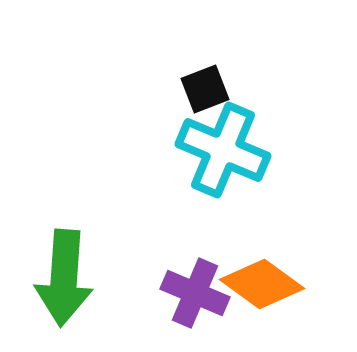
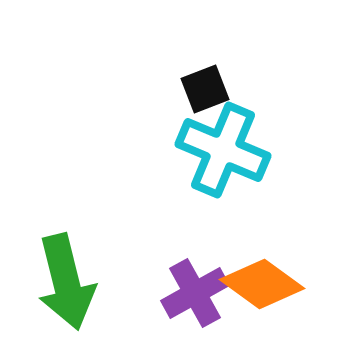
green arrow: moved 2 px right, 4 px down; rotated 18 degrees counterclockwise
purple cross: rotated 38 degrees clockwise
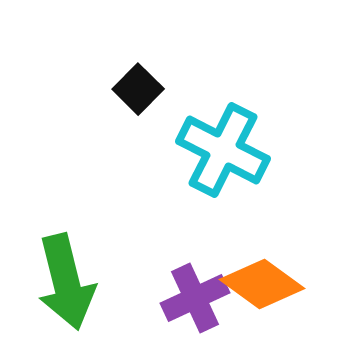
black square: moved 67 px left; rotated 24 degrees counterclockwise
cyan cross: rotated 4 degrees clockwise
purple cross: moved 5 px down; rotated 4 degrees clockwise
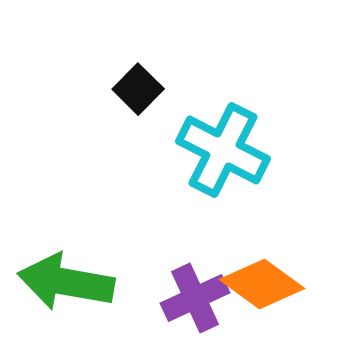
green arrow: rotated 114 degrees clockwise
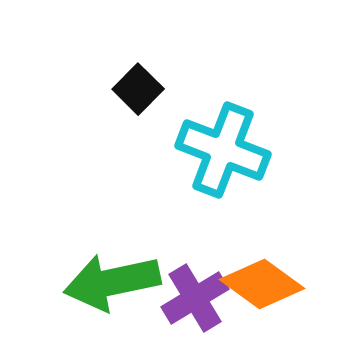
cyan cross: rotated 6 degrees counterclockwise
green arrow: moved 46 px right; rotated 22 degrees counterclockwise
purple cross: rotated 6 degrees counterclockwise
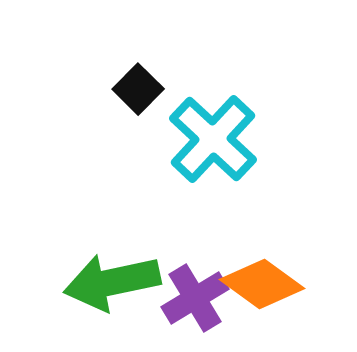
cyan cross: moved 10 px left, 11 px up; rotated 22 degrees clockwise
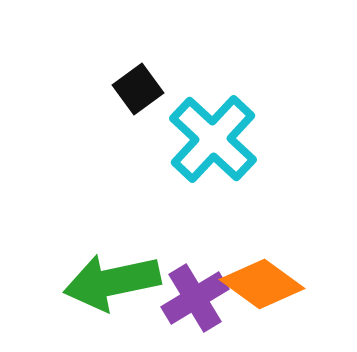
black square: rotated 9 degrees clockwise
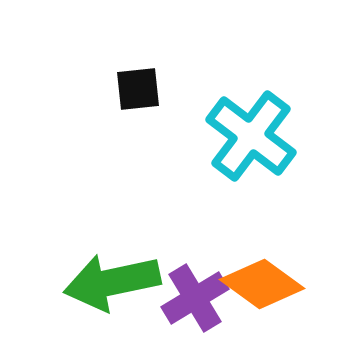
black square: rotated 30 degrees clockwise
cyan cross: moved 38 px right, 3 px up; rotated 6 degrees counterclockwise
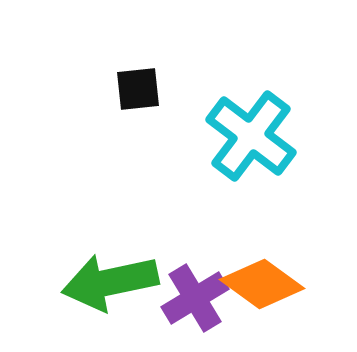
green arrow: moved 2 px left
